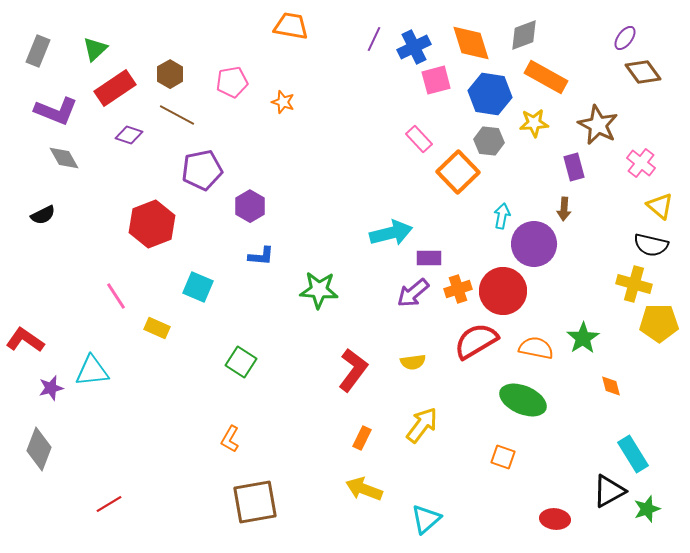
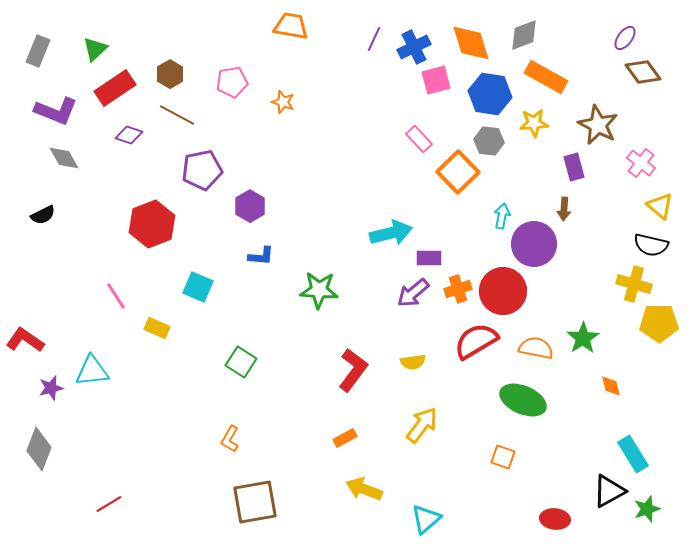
orange rectangle at (362, 438): moved 17 px left; rotated 35 degrees clockwise
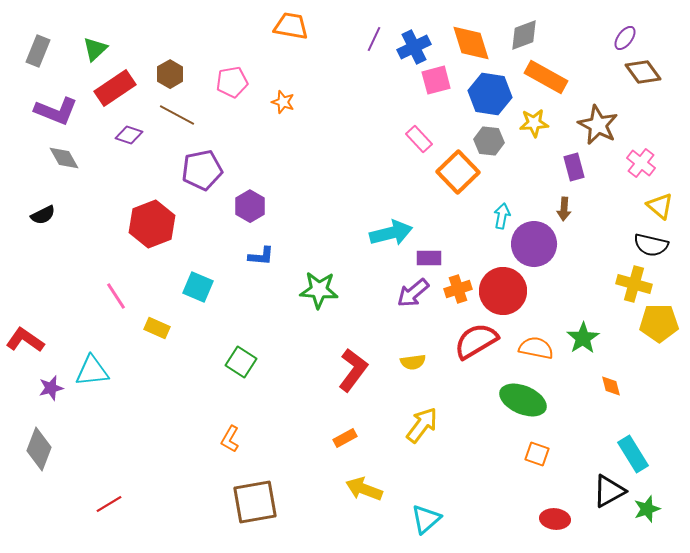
orange square at (503, 457): moved 34 px right, 3 px up
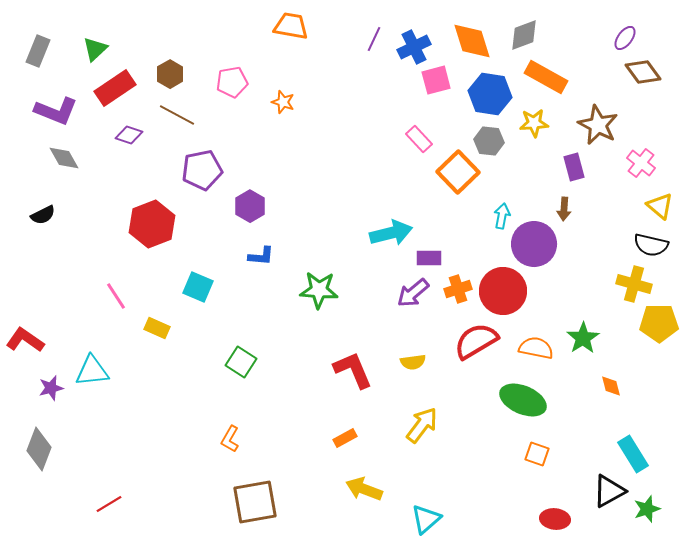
orange diamond at (471, 43): moved 1 px right, 2 px up
red L-shape at (353, 370): rotated 60 degrees counterclockwise
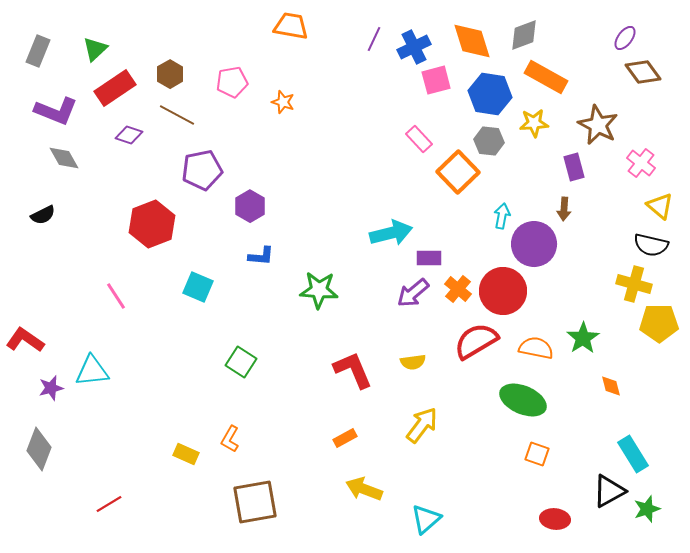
orange cross at (458, 289): rotated 32 degrees counterclockwise
yellow rectangle at (157, 328): moved 29 px right, 126 px down
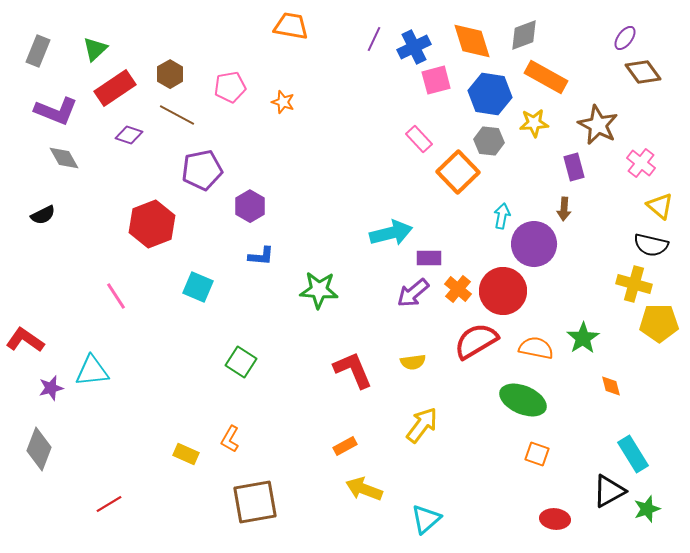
pink pentagon at (232, 82): moved 2 px left, 5 px down
orange rectangle at (345, 438): moved 8 px down
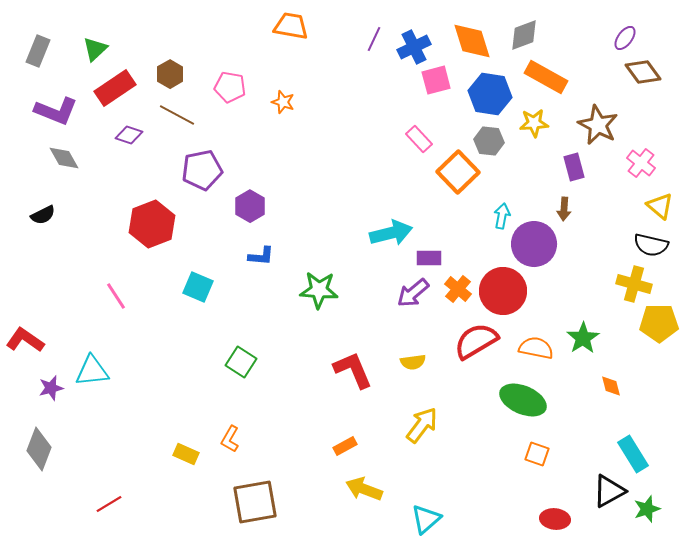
pink pentagon at (230, 87): rotated 20 degrees clockwise
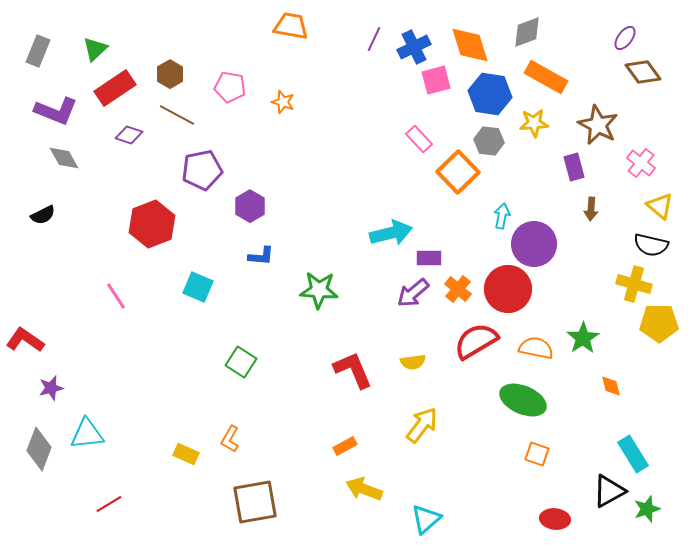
gray diamond at (524, 35): moved 3 px right, 3 px up
orange diamond at (472, 41): moved 2 px left, 4 px down
brown arrow at (564, 209): moved 27 px right
red circle at (503, 291): moved 5 px right, 2 px up
cyan triangle at (92, 371): moved 5 px left, 63 px down
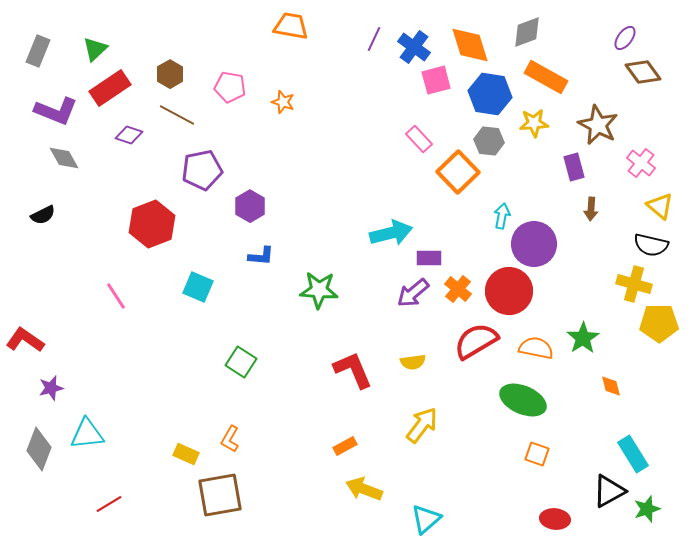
blue cross at (414, 47): rotated 28 degrees counterclockwise
red rectangle at (115, 88): moved 5 px left
red circle at (508, 289): moved 1 px right, 2 px down
brown square at (255, 502): moved 35 px left, 7 px up
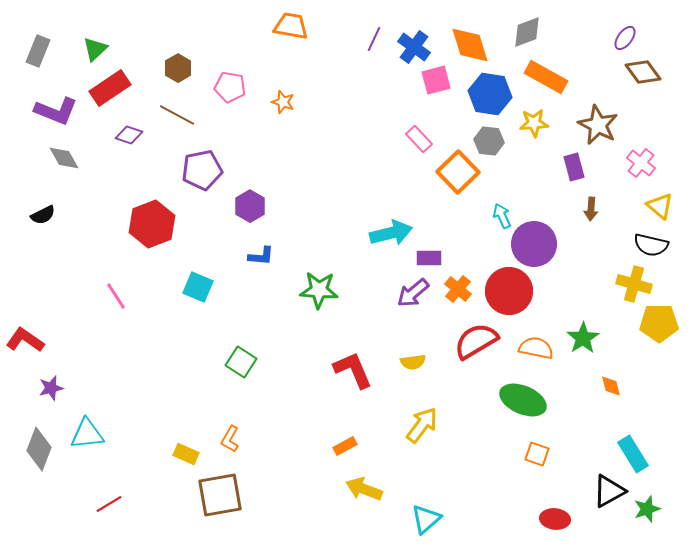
brown hexagon at (170, 74): moved 8 px right, 6 px up
cyan arrow at (502, 216): rotated 35 degrees counterclockwise
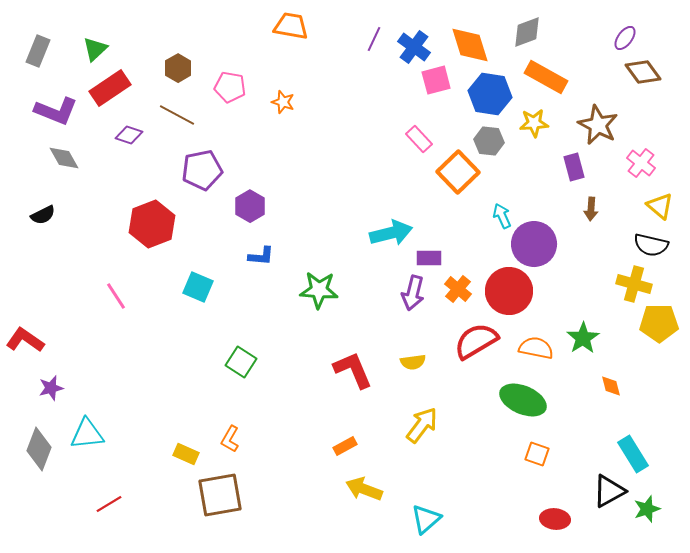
purple arrow at (413, 293): rotated 36 degrees counterclockwise
